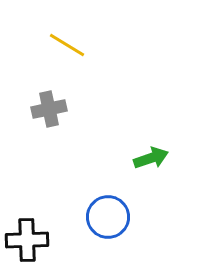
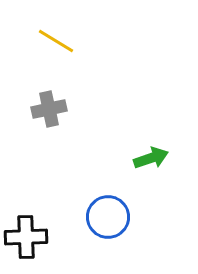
yellow line: moved 11 px left, 4 px up
black cross: moved 1 px left, 3 px up
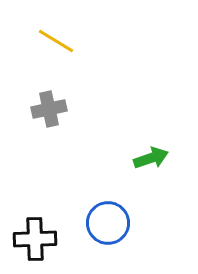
blue circle: moved 6 px down
black cross: moved 9 px right, 2 px down
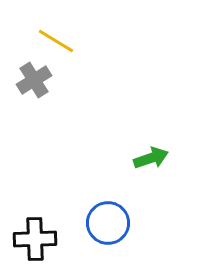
gray cross: moved 15 px left, 29 px up; rotated 20 degrees counterclockwise
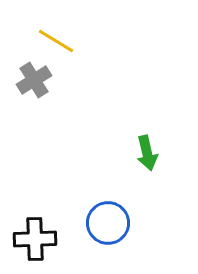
green arrow: moved 4 px left, 5 px up; rotated 96 degrees clockwise
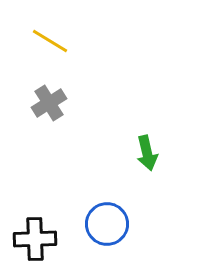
yellow line: moved 6 px left
gray cross: moved 15 px right, 23 px down
blue circle: moved 1 px left, 1 px down
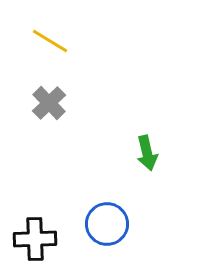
gray cross: rotated 12 degrees counterclockwise
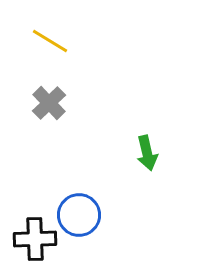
blue circle: moved 28 px left, 9 px up
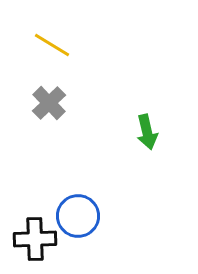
yellow line: moved 2 px right, 4 px down
green arrow: moved 21 px up
blue circle: moved 1 px left, 1 px down
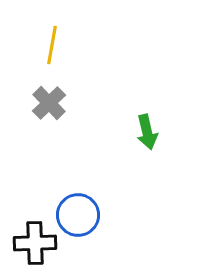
yellow line: rotated 69 degrees clockwise
blue circle: moved 1 px up
black cross: moved 4 px down
